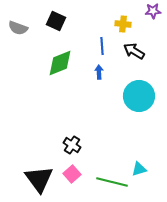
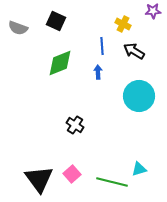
yellow cross: rotated 21 degrees clockwise
blue arrow: moved 1 px left
black cross: moved 3 px right, 20 px up
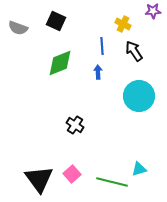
black arrow: rotated 25 degrees clockwise
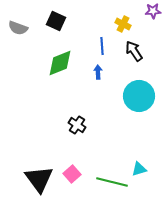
black cross: moved 2 px right
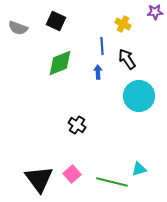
purple star: moved 2 px right, 1 px down
black arrow: moved 7 px left, 8 px down
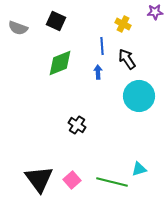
pink square: moved 6 px down
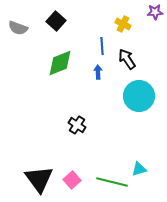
black square: rotated 18 degrees clockwise
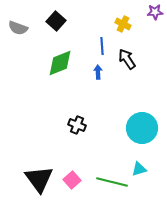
cyan circle: moved 3 px right, 32 px down
black cross: rotated 12 degrees counterclockwise
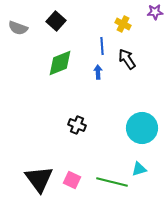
pink square: rotated 24 degrees counterclockwise
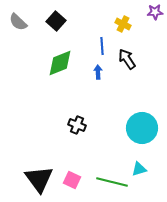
gray semicircle: moved 6 px up; rotated 24 degrees clockwise
